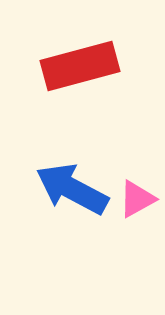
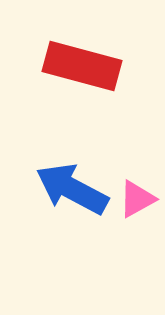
red rectangle: moved 2 px right; rotated 30 degrees clockwise
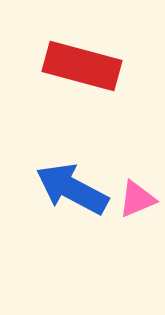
pink triangle: rotated 6 degrees clockwise
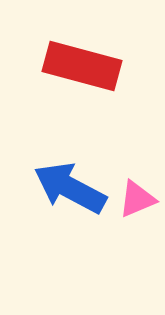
blue arrow: moved 2 px left, 1 px up
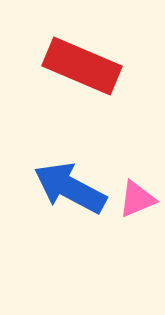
red rectangle: rotated 8 degrees clockwise
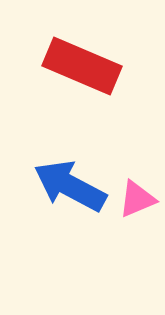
blue arrow: moved 2 px up
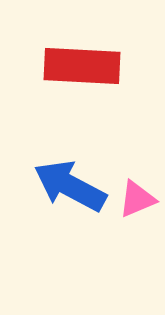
red rectangle: rotated 20 degrees counterclockwise
